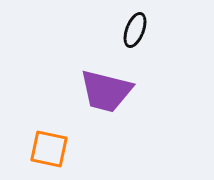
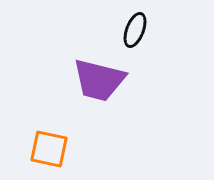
purple trapezoid: moved 7 px left, 11 px up
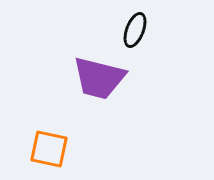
purple trapezoid: moved 2 px up
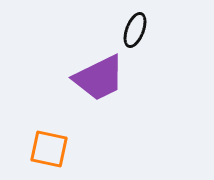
purple trapezoid: rotated 40 degrees counterclockwise
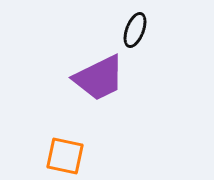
orange square: moved 16 px right, 7 px down
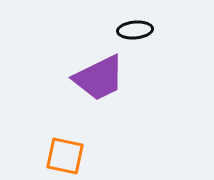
black ellipse: rotated 64 degrees clockwise
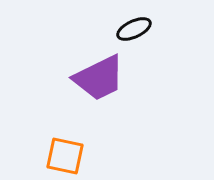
black ellipse: moved 1 px left, 1 px up; rotated 20 degrees counterclockwise
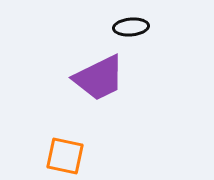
black ellipse: moved 3 px left, 2 px up; rotated 20 degrees clockwise
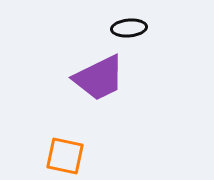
black ellipse: moved 2 px left, 1 px down
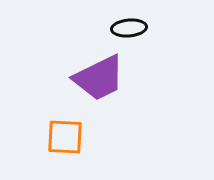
orange square: moved 19 px up; rotated 9 degrees counterclockwise
